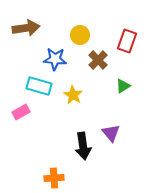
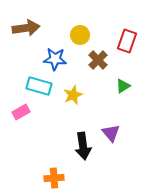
yellow star: rotated 18 degrees clockwise
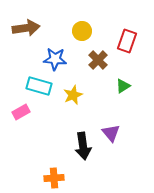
yellow circle: moved 2 px right, 4 px up
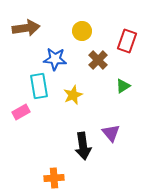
cyan rectangle: rotated 65 degrees clockwise
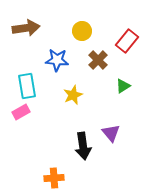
red rectangle: rotated 20 degrees clockwise
blue star: moved 2 px right, 1 px down
cyan rectangle: moved 12 px left
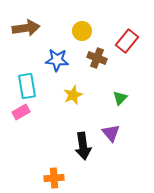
brown cross: moved 1 px left, 2 px up; rotated 24 degrees counterclockwise
green triangle: moved 3 px left, 12 px down; rotated 14 degrees counterclockwise
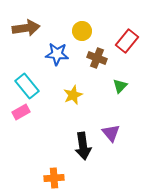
blue star: moved 6 px up
cyan rectangle: rotated 30 degrees counterclockwise
green triangle: moved 12 px up
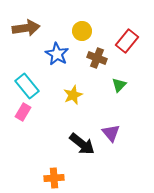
blue star: rotated 25 degrees clockwise
green triangle: moved 1 px left, 1 px up
pink rectangle: moved 2 px right; rotated 30 degrees counterclockwise
black arrow: moved 1 px left, 2 px up; rotated 44 degrees counterclockwise
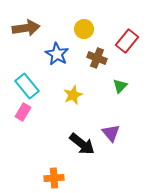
yellow circle: moved 2 px right, 2 px up
green triangle: moved 1 px right, 1 px down
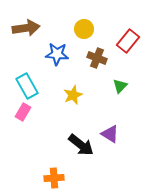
red rectangle: moved 1 px right
blue star: rotated 25 degrees counterclockwise
cyan rectangle: rotated 10 degrees clockwise
purple triangle: moved 1 px left, 1 px down; rotated 18 degrees counterclockwise
black arrow: moved 1 px left, 1 px down
